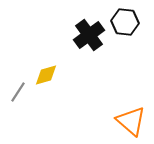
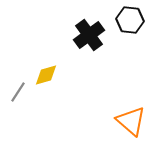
black hexagon: moved 5 px right, 2 px up
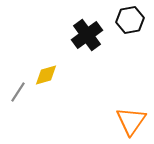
black hexagon: rotated 16 degrees counterclockwise
black cross: moved 2 px left
orange triangle: rotated 24 degrees clockwise
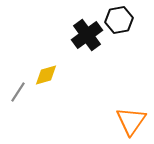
black hexagon: moved 11 px left
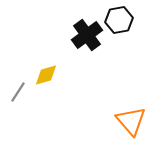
orange triangle: rotated 16 degrees counterclockwise
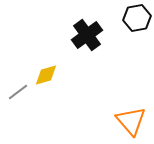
black hexagon: moved 18 px right, 2 px up
gray line: rotated 20 degrees clockwise
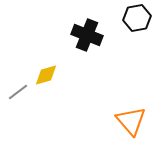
black cross: rotated 32 degrees counterclockwise
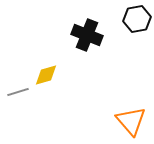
black hexagon: moved 1 px down
gray line: rotated 20 degrees clockwise
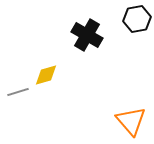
black cross: rotated 8 degrees clockwise
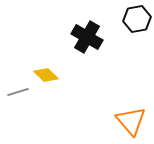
black cross: moved 2 px down
yellow diamond: rotated 60 degrees clockwise
